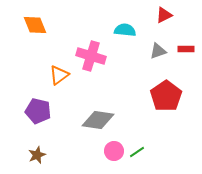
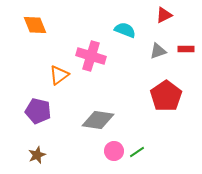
cyan semicircle: rotated 15 degrees clockwise
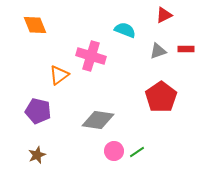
red pentagon: moved 5 px left, 1 px down
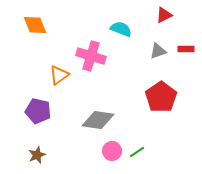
cyan semicircle: moved 4 px left, 1 px up
pink circle: moved 2 px left
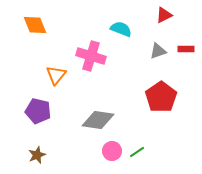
orange triangle: moved 3 px left; rotated 15 degrees counterclockwise
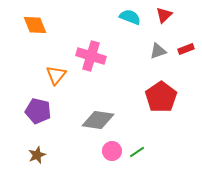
red triangle: rotated 18 degrees counterclockwise
cyan semicircle: moved 9 px right, 12 px up
red rectangle: rotated 21 degrees counterclockwise
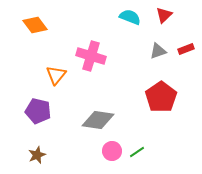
orange diamond: rotated 15 degrees counterclockwise
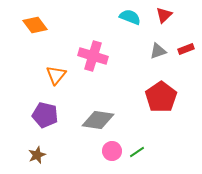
pink cross: moved 2 px right
purple pentagon: moved 7 px right, 4 px down
